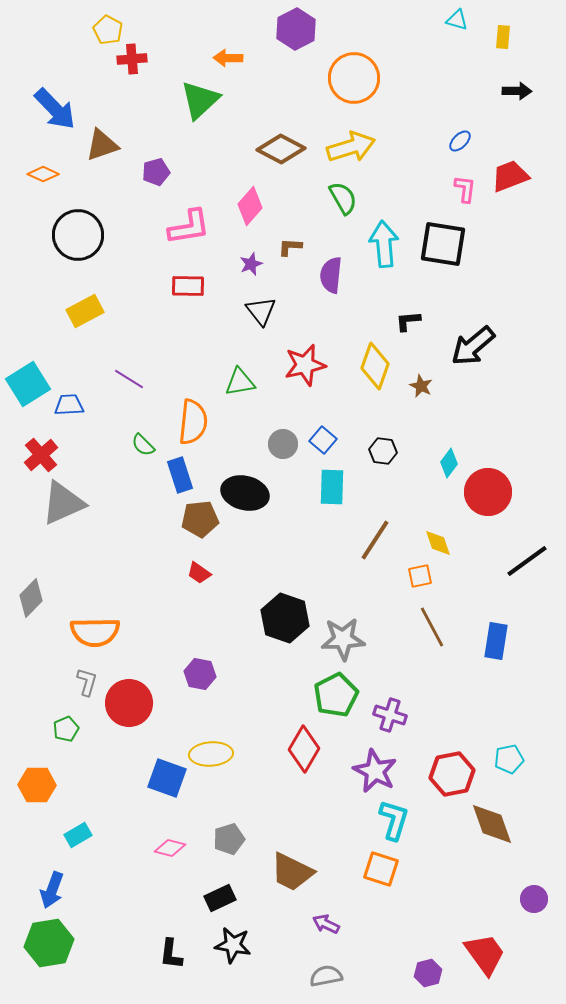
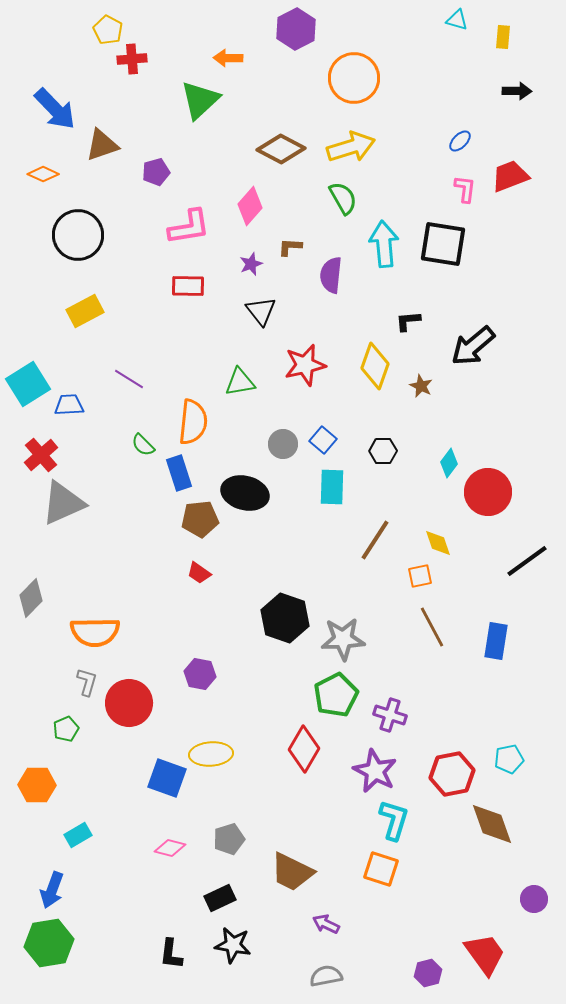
black hexagon at (383, 451): rotated 8 degrees counterclockwise
blue rectangle at (180, 475): moved 1 px left, 2 px up
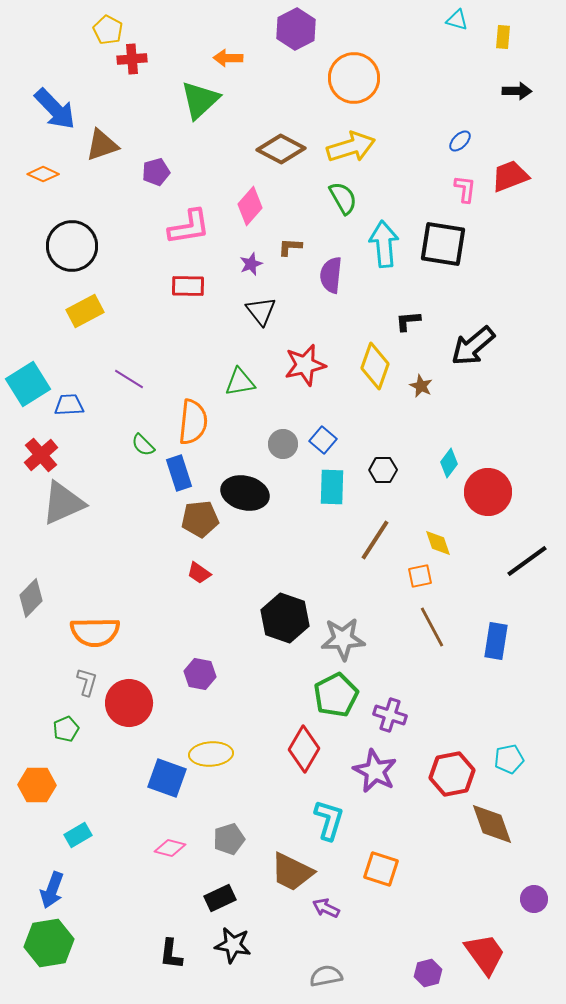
black circle at (78, 235): moved 6 px left, 11 px down
black hexagon at (383, 451): moved 19 px down
cyan L-shape at (394, 820): moved 65 px left
purple arrow at (326, 924): moved 16 px up
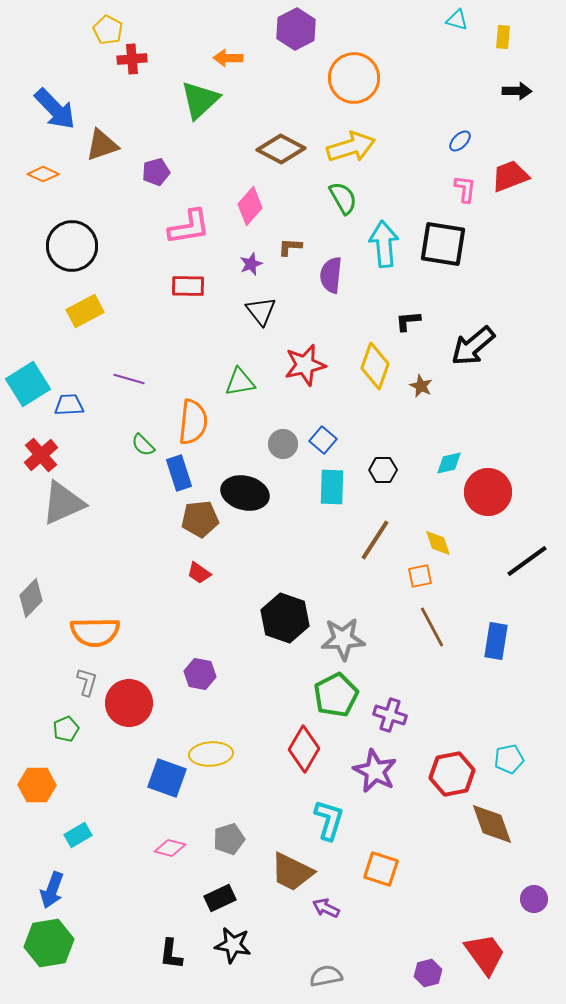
purple line at (129, 379): rotated 16 degrees counterclockwise
cyan diamond at (449, 463): rotated 40 degrees clockwise
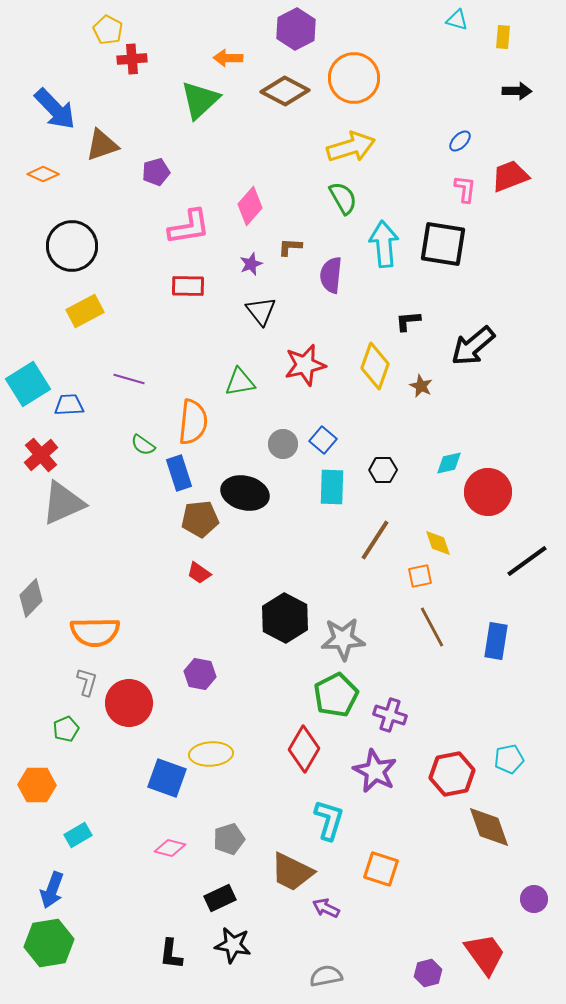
brown diamond at (281, 149): moved 4 px right, 58 px up
green semicircle at (143, 445): rotated 10 degrees counterclockwise
black hexagon at (285, 618): rotated 9 degrees clockwise
brown diamond at (492, 824): moved 3 px left, 3 px down
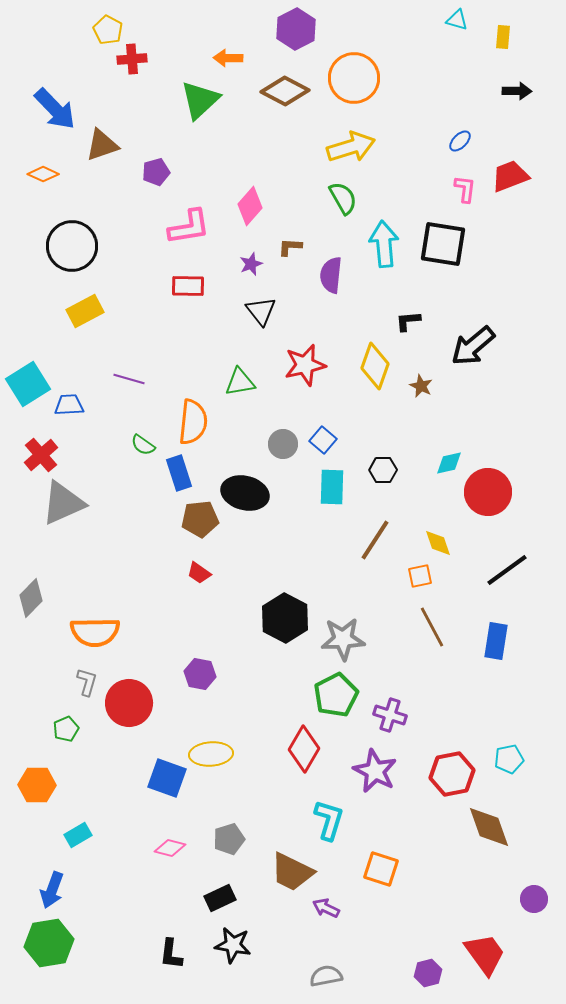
black line at (527, 561): moved 20 px left, 9 px down
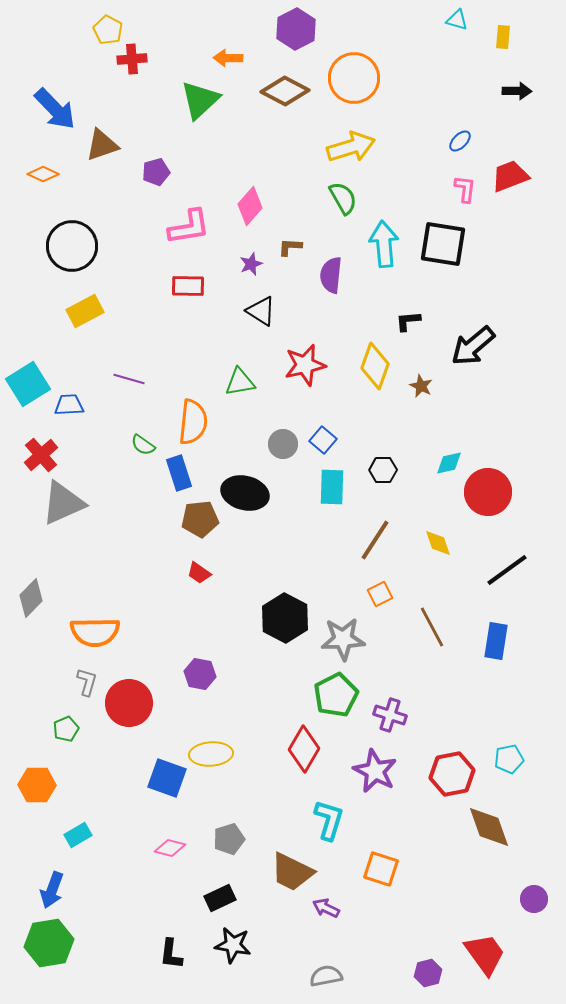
black triangle at (261, 311): rotated 20 degrees counterclockwise
orange square at (420, 576): moved 40 px left, 18 px down; rotated 15 degrees counterclockwise
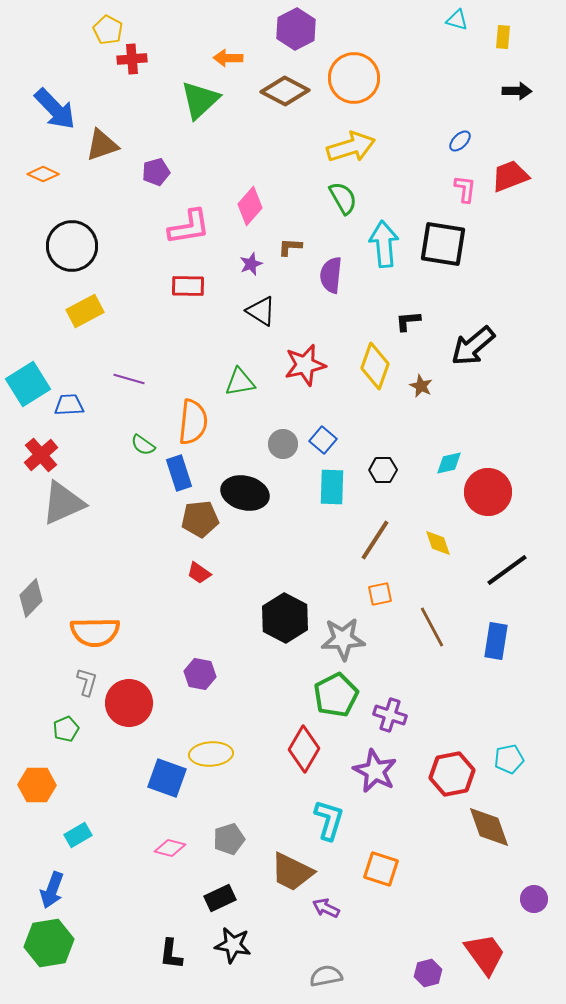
orange square at (380, 594): rotated 15 degrees clockwise
